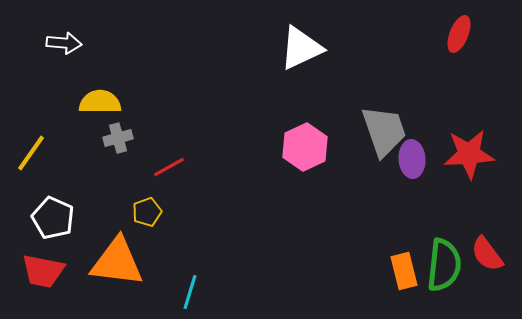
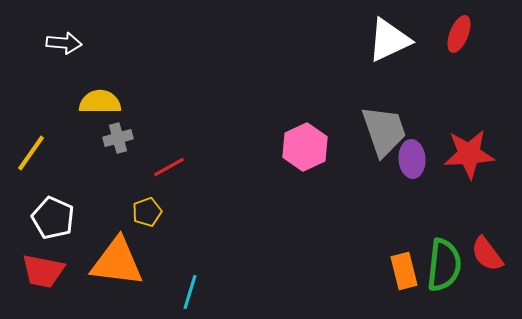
white triangle: moved 88 px right, 8 px up
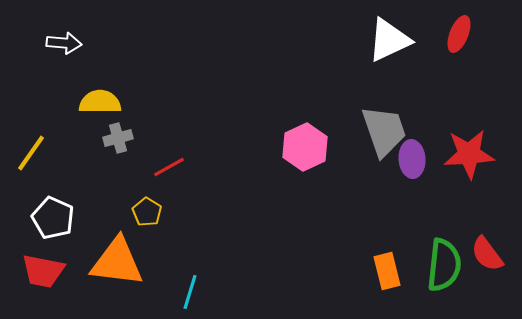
yellow pentagon: rotated 20 degrees counterclockwise
orange rectangle: moved 17 px left
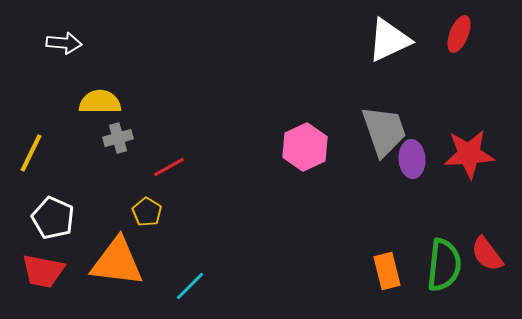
yellow line: rotated 9 degrees counterclockwise
cyan line: moved 6 px up; rotated 28 degrees clockwise
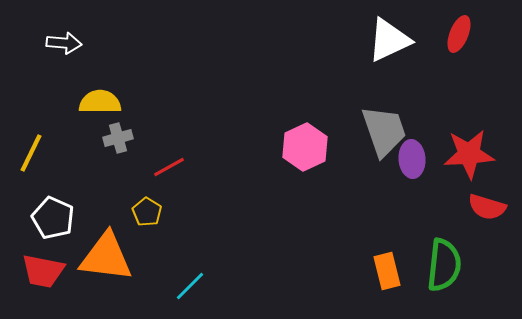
red semicircle: moved 47 px up; rotated 36 degrees counterclockwise
orange triangle: moved 11 px left, 5 px up
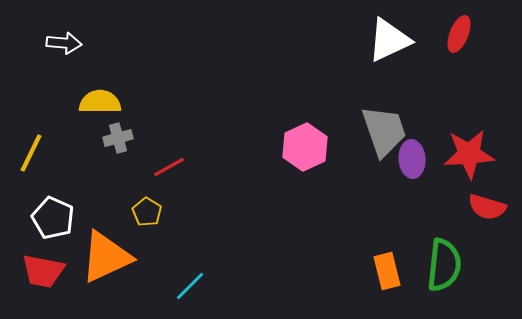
orange triangle: rotated 32 degrees counterclockwise
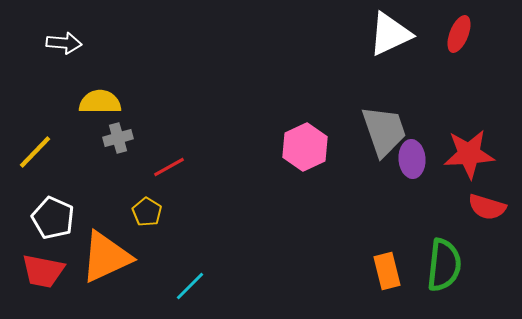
white triangle: moved 1 px right, 6 px up
yellow line: moved 4 px right, 1 px up; rotated 18 degrees clockwise
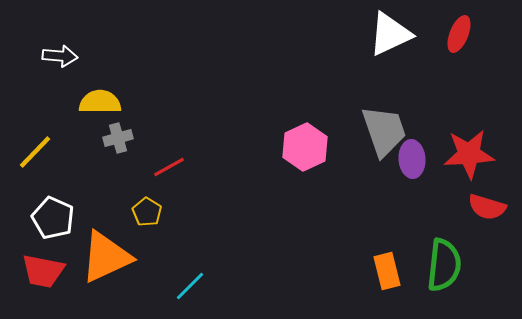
white arrow: moved 4 px left, 13 px down
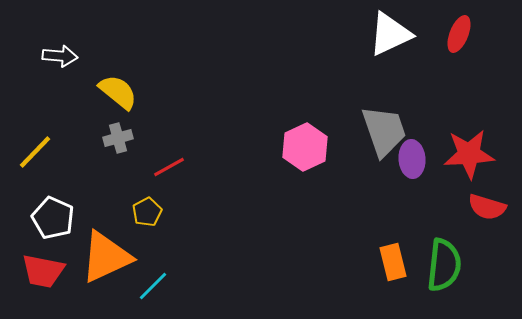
yellow semicircle: moved 18 px right, 10 px up; rotated 39 degrees clockwise
yellow pentagon: rotated 12 degrees clockwise
orange rectangle: moved 6 px right, 9 px up
cyan line: moved 37 px left
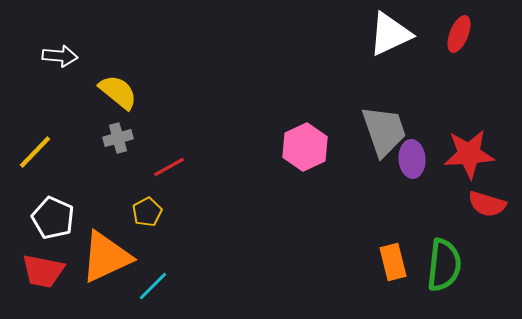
red semicircle: moved 3 px up
